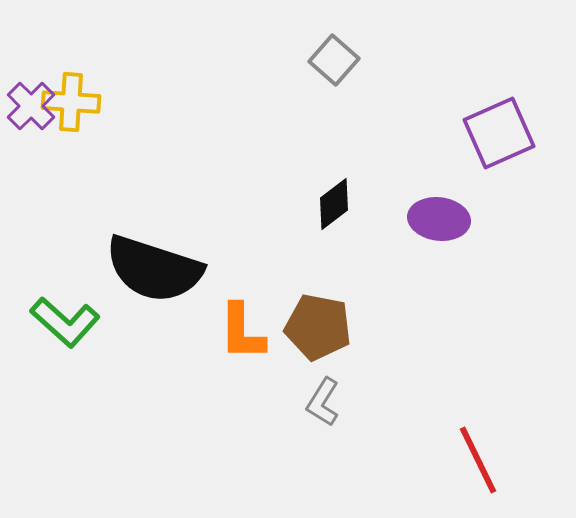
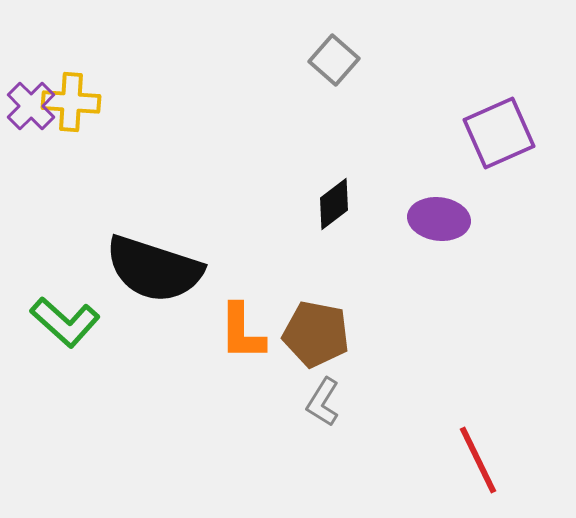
brown pentagon: moved 2 px left, 7 px down
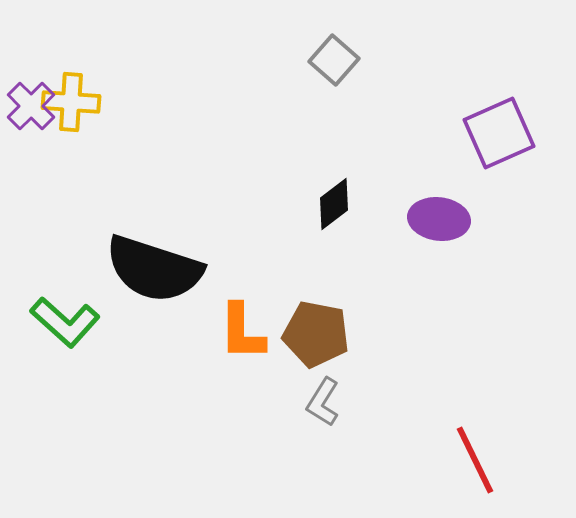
red line: moved 3 px left
